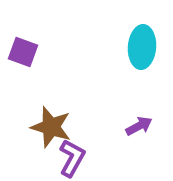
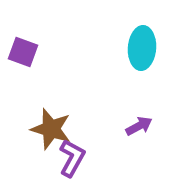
cyan ellipse: moved 1 px down
brown star: moved 2 px down
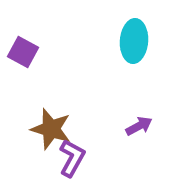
cyan ellipse: moved 8 px left, 7 px up
purple square: rotated 8 degrees clockwise
